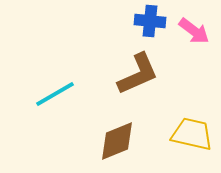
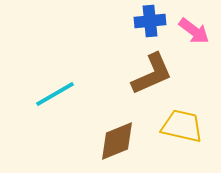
blue cross: rotated 12 degrees counterclockwise
brown L-shape: moved 14 px right
yellow trapezoid: moved 10 px left, 8 px up
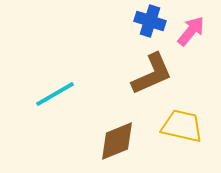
blue cross: rotated 24 degrees clockwise
pink arrow: moved 3 px left; rotated 88 degrees counterclockwise
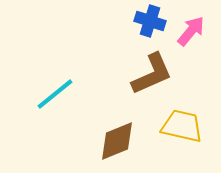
cyan line: rotated 9 degrees counterclockwise
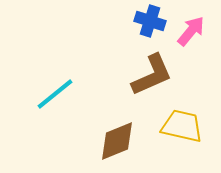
brown L-shape: moved 1 px down
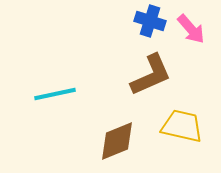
pink arrow: moved 2 px up; rotated 100 degrees clockwise
brown L-shape: moved 1 px left
cyan line: rotated 27 degrees clockwise
